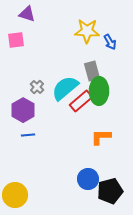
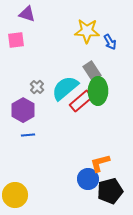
gray rectangle: rotated 18 degrees counterclockwise
green ellipse: moved 1 px left
orange L-shape: moved 1 px left, 26 px down; rotated 15 degrees counterclockwise
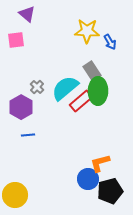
purple triangle: rotated 24 degrees clockwise
purple hexagon: moved 2 px left, 3 px up
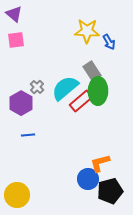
purple triangle: moved 13 px left
blue arrow: moved 1 px left
purple hexagon: moved 4 px up
yellow circle: moved 2 px right
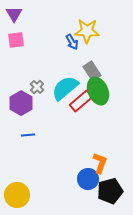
purple triangle: rotated 18 degrees clockwise
blue arrow: moved 37 px left
green ellipse: rotated 24 degrees counterclockwise
orange L-shape: rotated 125 degrees clockwise
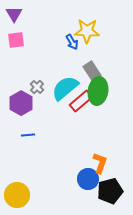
green ellipse: rotated 32 degrees clockwise
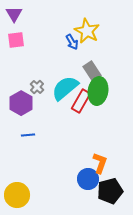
yellow star: rotated 25 degrees clockwise
red rectangle: rotated 20 degrees counterclockwise
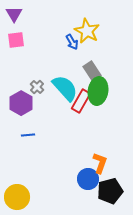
cyan semicircle: rotated 88 degrees clockwise
yellow circle: moved 2 px down
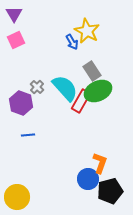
pink square: rotated 18 degrees counterclockwise
green ellipse: rotated 56 degrees clockwise
purple hexagon: rotated 10 degrees counterclockwise
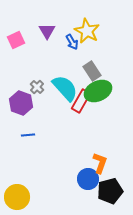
purple triangle: moved 33 px right, 17 px down
